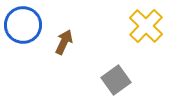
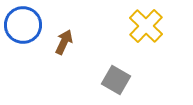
gray square: rotated 24 degrees counterclockwise
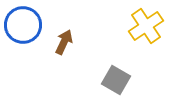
yellow cross: rotated 12 degrees clockwise
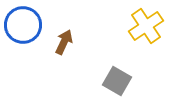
gray square: moved 1 px right, 1 px down
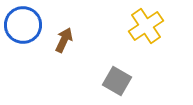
brown arrow: moved 2 px up
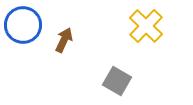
yellow cross: rotated 12 degrees counterclockwise
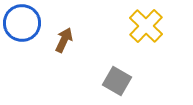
blue circle: moved 1 px left, 2 px up
